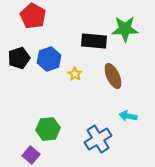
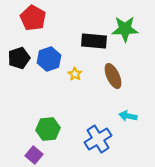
red pentagon: moved 2 px down
purple square: moved 3 px right
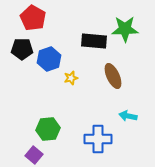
black pentagon: moved 3 px right, 9 px up; rotated 20 degrees clockwise
yellow star: moved 4 px left, 4 px down; rotated 24 degrees clockwise
blue cross: rotated 32 degrees clockwise
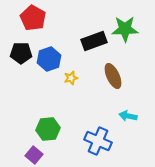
black rectangle: rotated 25 degrees counterclockwise
black pentagon: moved 1 px left, 4 px down
blue cross: moved 2 px down; rotated 24 degrees clockwise
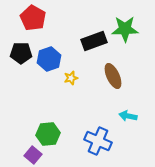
green hexagon: moved 5 px down
purple square: moved 1 px left
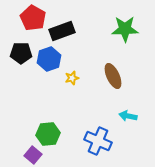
black rectangle: moved 32 px left, 10 px up
yellow star: moved 1 px right
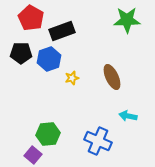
red pentagon: moved 2 px left
green star: moved 2 px right, 9 px up
brown ellipse: moved 1 px left, 1 px down
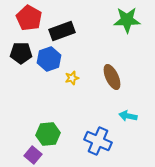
red pentagon: moved 2 px left
